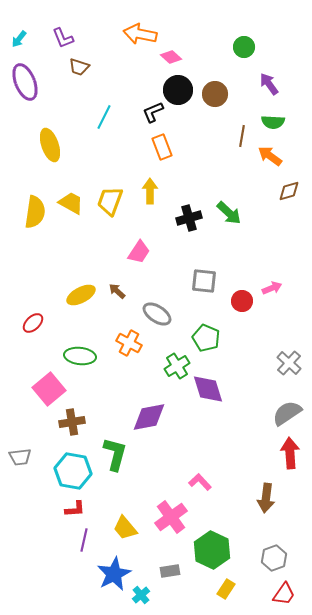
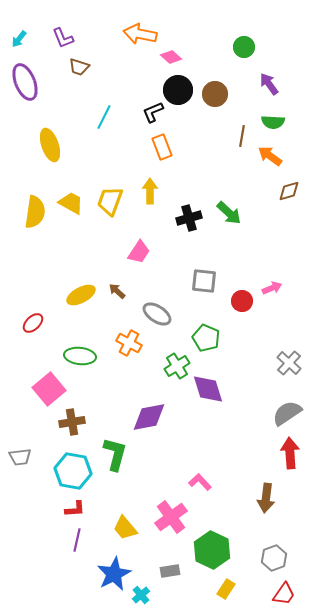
purple line at (84, 540): moved 7 px left
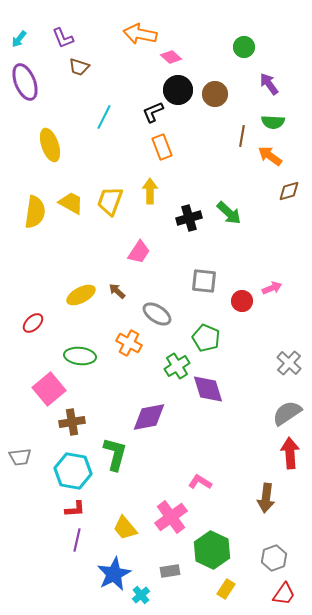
pink L-shape at (200, 482): rotated 15 degrees counterclockwise
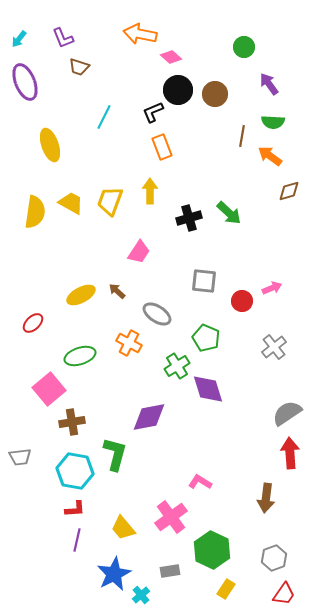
green ellipse at (80, 356): rotated 24 degrees counterclockwise
gray cross at (289, 363): moved 15 px left, 16 px up; rotated 10 degrees clockwise
cyan hexagon at (73, 471): moved 2 px right
yellow trapezoid at (125, 528): moved 2 px left
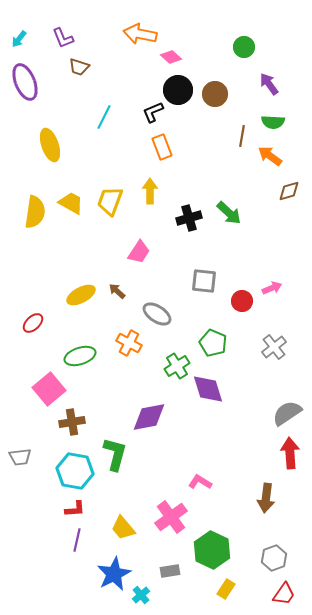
green pentagon at (206, 338): moved 7 px right, 5 px down
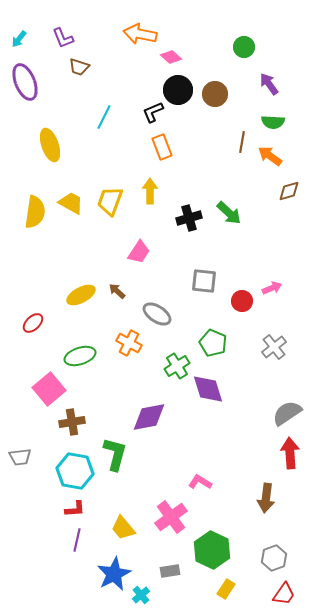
brown line at (242, 136): moved 6 px down
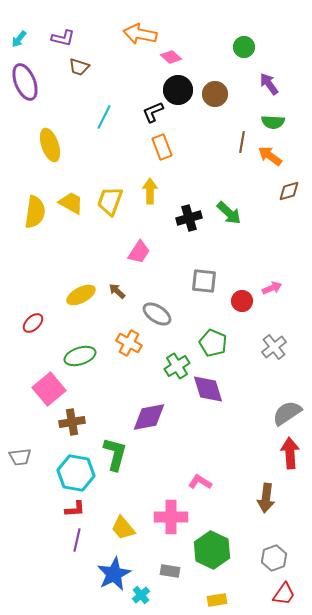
purple L-shape at (63, 38): rotated 55 degrees counterclockwise
cyan hexagon at (75, 471): moved 1 px right, 2 px down
pink cross at (171, 517): rotated 36 degrees clockwise
gray rectangle at (170, 571): rotated 18 degrees clockwise
yellow rectangle at (226, 589): moved 9 px left, 11 px down; rotated 48 degrees clockwise
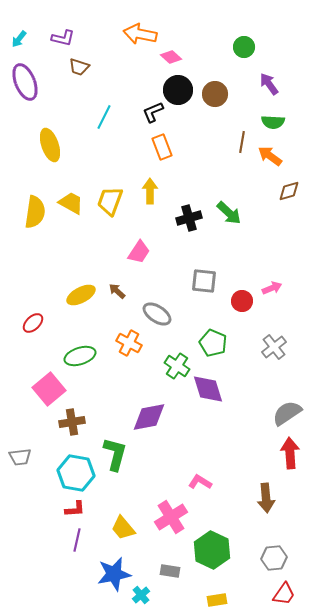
green cross at (177, 366): rotated 25 degrees counterclockwise
brown arrow at (266, 498): rotated 12 degrees counterclockwise
pink cross at (171, 517): rotated 32 degrees counterclockwise
gray hexagon at (274, 558): rotated 15 degrees clockwise
blue star at (114, 574): rotated 16 degrees clockwise
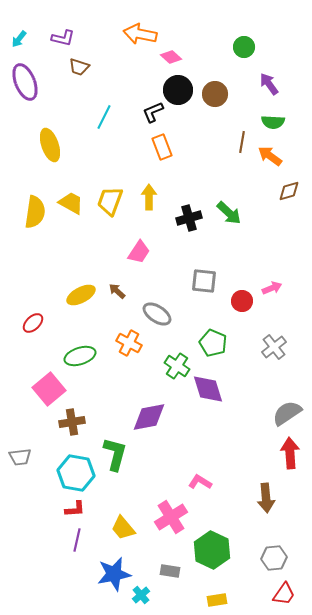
yellow arrow at (150, 191): moved 1 px left, 6 px down
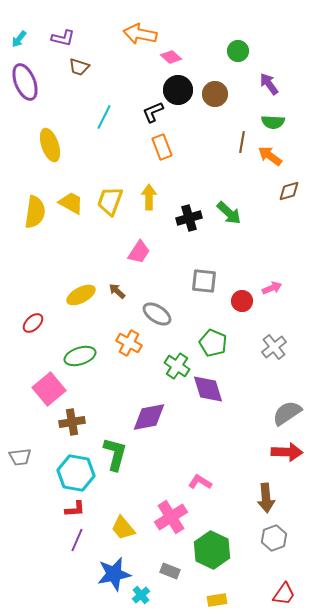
green circle at (244, 47): moved 6 px left, 4 px down
red arrow at (290, 453): moved 3 px left, 1 px up; rotated 96 degrees clockwise
purple line at (77, 540): rotated 10 degrees clockwise
gray hexagon at (274, 558): moved 20 px up; rotated 15 degrees counterclockwise
gray rectangle at (170, 571): rotated 12 degrees clockwise
